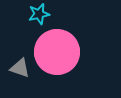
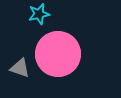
pink circle: moved 1 px right, 2 px down
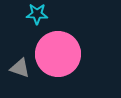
cyan star: moved 2 px left; rotated 15 degrees clockwise
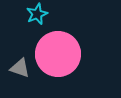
cyan star: rotated 25 degrees counterclockwise
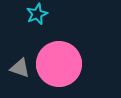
pink circle: moved 1 px right, 10 px down
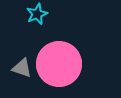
gray triangle: moved 2 px right
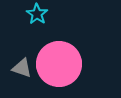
cyan star: rotated 15 degrees counterclockwise
